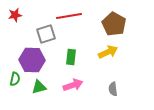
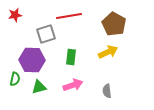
gray semicircle: moved 6 px left, 2 px down
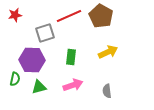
red line: rotated 15 degrees counterclockwise
brown pentagon: moved 13 px left, 8 px up
gray square: moved 1 px left, 1 px up
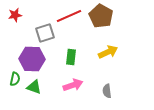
purple hexagon: moved 1 px up
green triangle: moved 5 px left; rotated 35 degrees clockwise
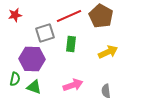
green rectangle: moved 13 px up
gray semicircle: moved 1 px left
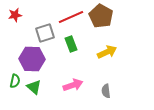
red line: moved 2 px right, 1 px down
green rectangle: rotated 28 degrees counterclockwise
yellow arrow: moved 1 px left
green semicircle: moved 2 px down
green triangle: rotated 21 degrees clockwise
